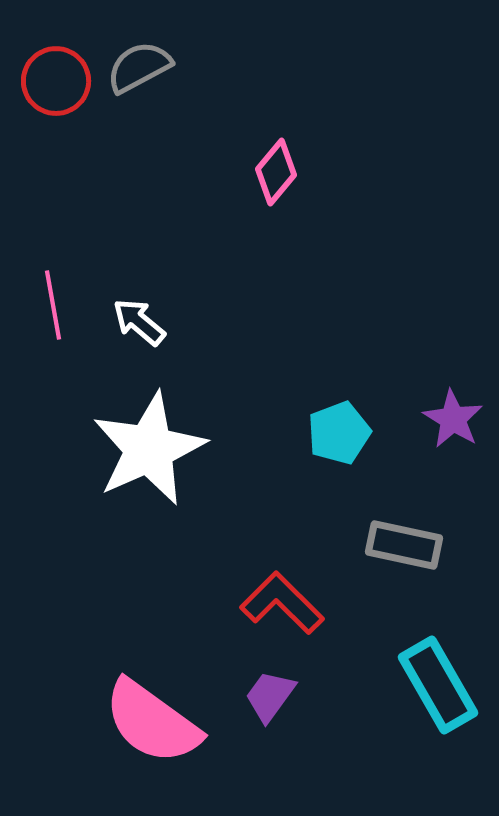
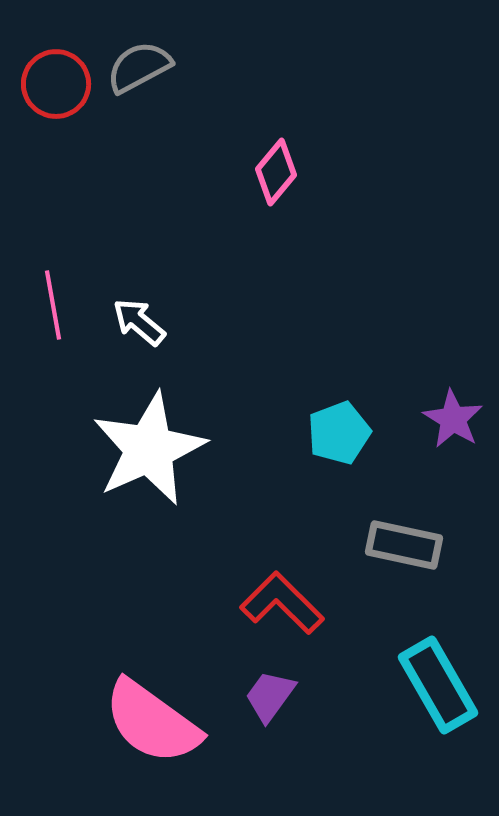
red circle: moved 3 px down
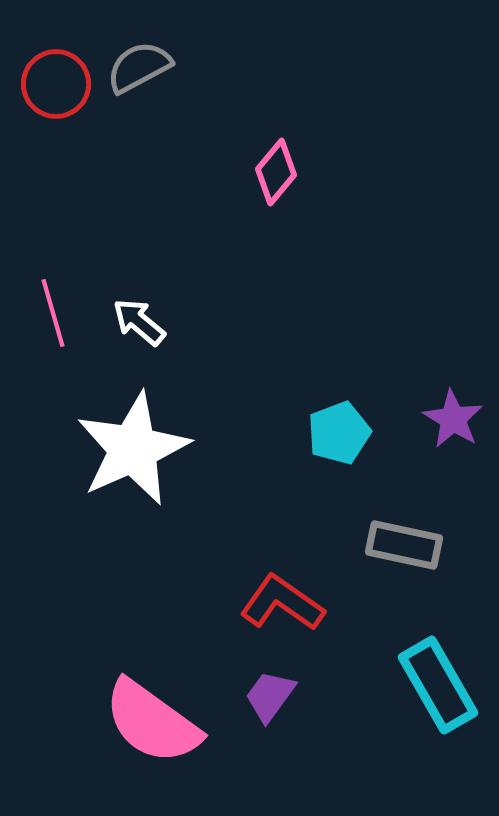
pink line: moved 8 px down; rotated 6 degrees counterclockwise
white star: moved 16 px left
red L-shape: rotated 10 degrees counterclockwise
